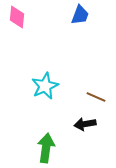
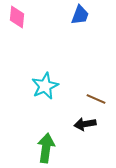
brown line: moved 2 px down
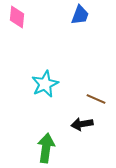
cyan star: moved 2 px up
black arrow: moved 3 px left
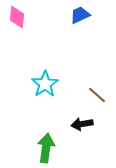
blue trapezoid: rotated 135 degrees counterclockwise
cyan star: rotated 8 degrees counterclockwise
brown line: moved 1 px right, 4 px up; rotated 18 degrees clockwise
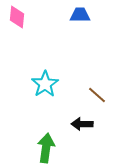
blue trapezoid: rotated 25 degrees clockwise
black arrow: rotated 10 degrees clockwise
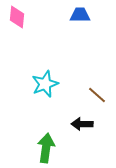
cyan star: rotated 12 degrees clockwise
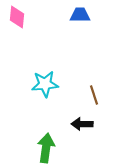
cyan star: rotated 16 degrees clockwise
brown line: moved 3 px left; rotated 30 degrees clockwise
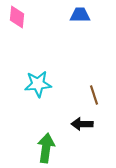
cyan star: moved 7 px left
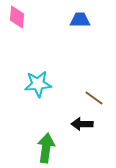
blue trapezoid: moved 5 px down
brown line: moved 3 px down; rotated 36 degrees counterclockwise
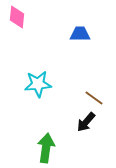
blue trapezoid: moved 14 px down
black arrow: moved 4 px right, 2 px up; rotated 50 degrees counterclockwise
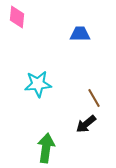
brown line: rotated 24 degrees clockwise
black arrow: moved 2 px down; rotated 10 degrees clockwise
